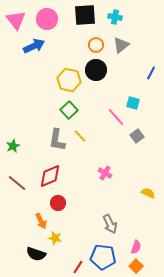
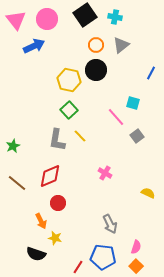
black square: rotated 30 degrees counterclockwise
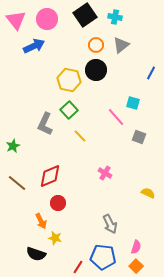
gray square: moved 2 px right, 1 px down; rotated 32 degrees counterclockwise
gray L-shape: moved 12 px left, 16 px up; rotated 15 degrees clockwise
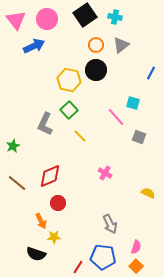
yellow star: moved 1 px left, 1 px up; rotated 16 degrees counterclockwise
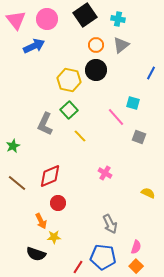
cyan cross: moved 3 px right, 2 px down
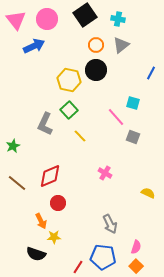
gray square: moved 6 px left
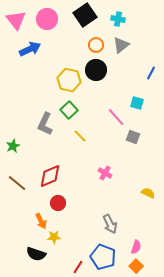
blue arrow: moved 4 px left, 3 px down
cyan square: moved 4 px right
blue pentagon: rotated 15 degrees clockwise
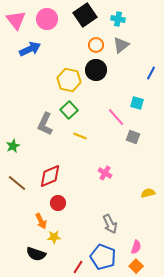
yellow line: rotated 24 degrees counterclockwise
yellow semicircle: rotated 40 degrees counterclockwise
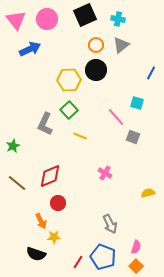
black square: rotated 10 degrees clockwise
yellow hexagon: rotated 15 degrees counterclockwise
red line: moved 5 px up
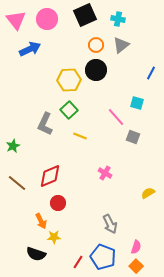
yellow semicircle: rotated 16 degrees counterclockwise
